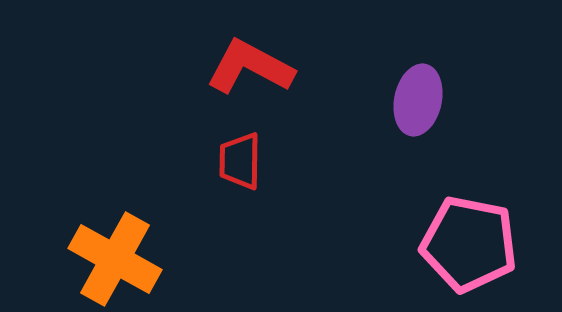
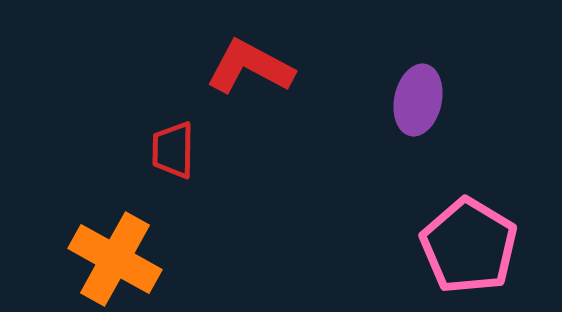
red trapezoid: moved 67 px left, 11 px up
pink pentagon: moved 2 px down; rotated 20 degrees clockwise
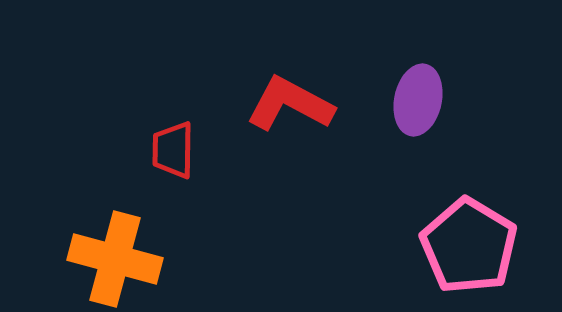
red L-shape: moved 40 px right, 37 px down
orange cross: rotated 14 degrees counterclockwise
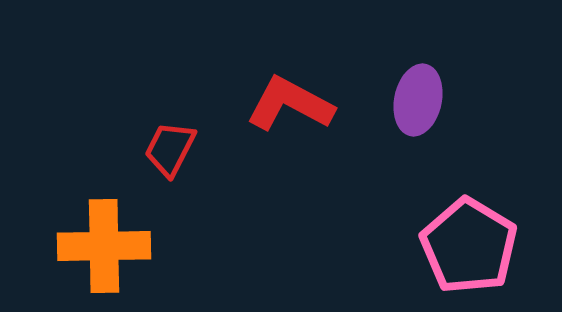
red trapezoid: moved 3 px left, 1 px up; rotated 26 degrees clockwise
orange cross: moved 11 px left, 13 px up; rotated 16 degrees counterclockwise
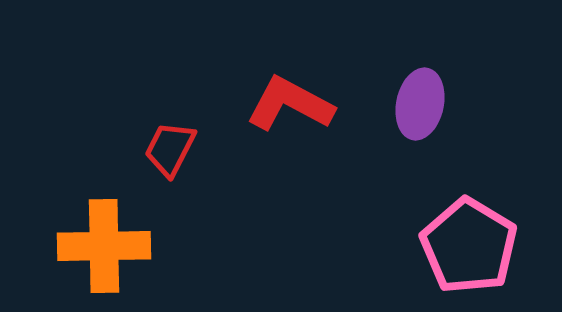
purple ellipse: moved 2 px right, 4 px down
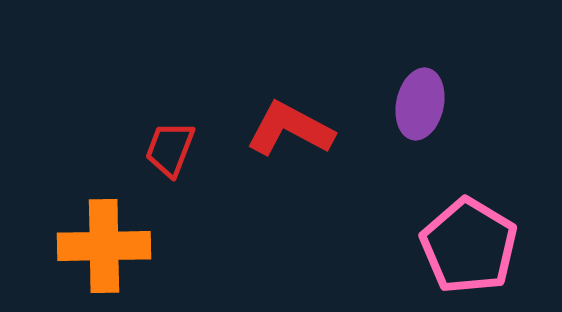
red L-shape: moved 25 px down
red trapezoid: rotated 6 degrees counterclockwise
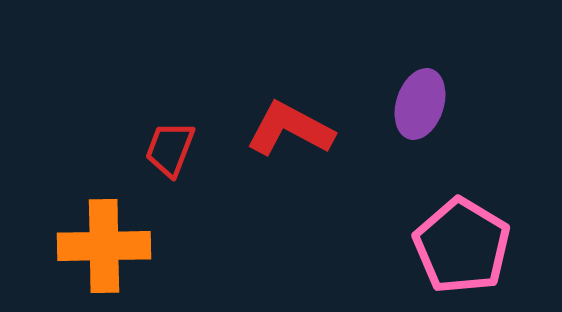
purple ellipse: rotated 6 degrees clockwise
pink pentagon: moved 7 px left
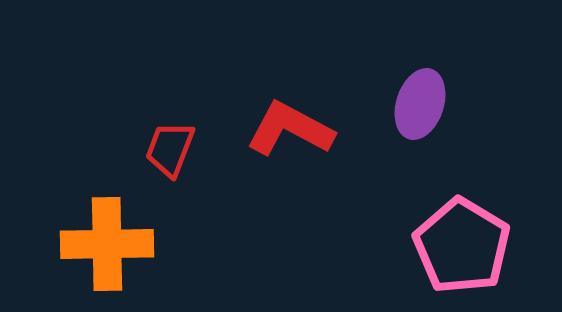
orange cross: moved 3 px right, 2 px up
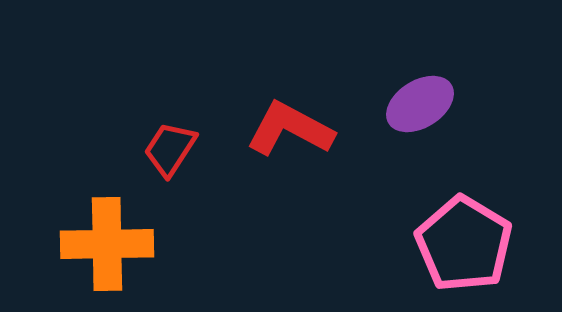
purple ellipse: rotated 40 degrees clockwise
red trapezoid: rotated 12 degrees clockwise
pink pentagon: moved 2 px right, 2 px up
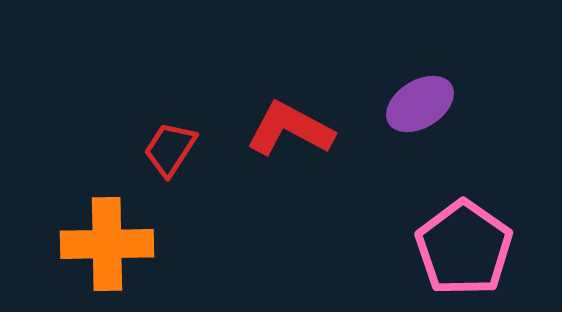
pink pentagon: moved 4 px down; rotated 4 degrees clockwise
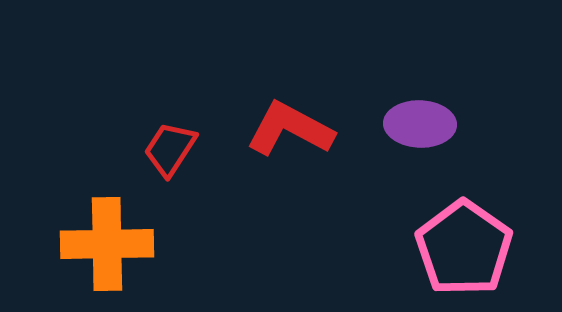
purple ellipse: moved 20 px down; rotated 34 degrees clockwise
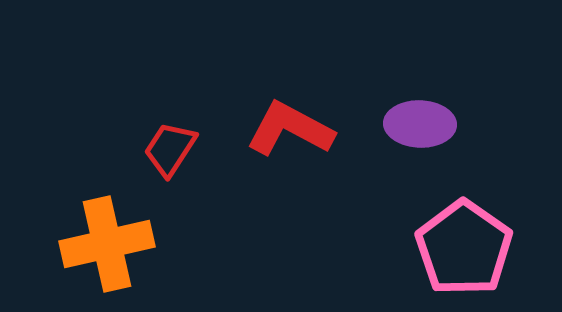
orange cross: rotated 12 degrees counterclockwise
